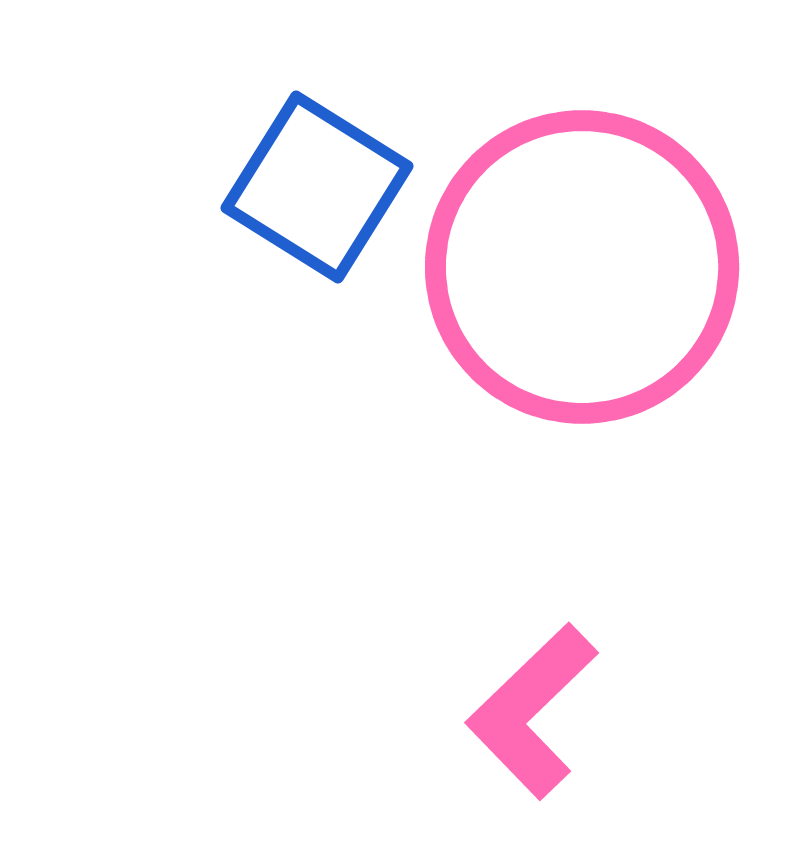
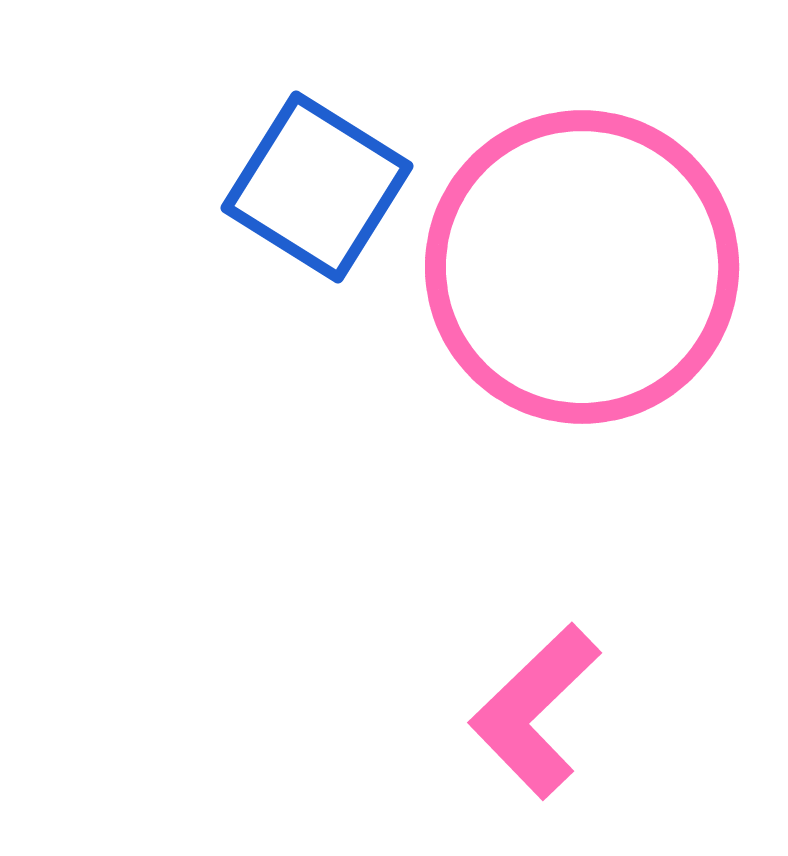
pink L-shape: moved 3 px right
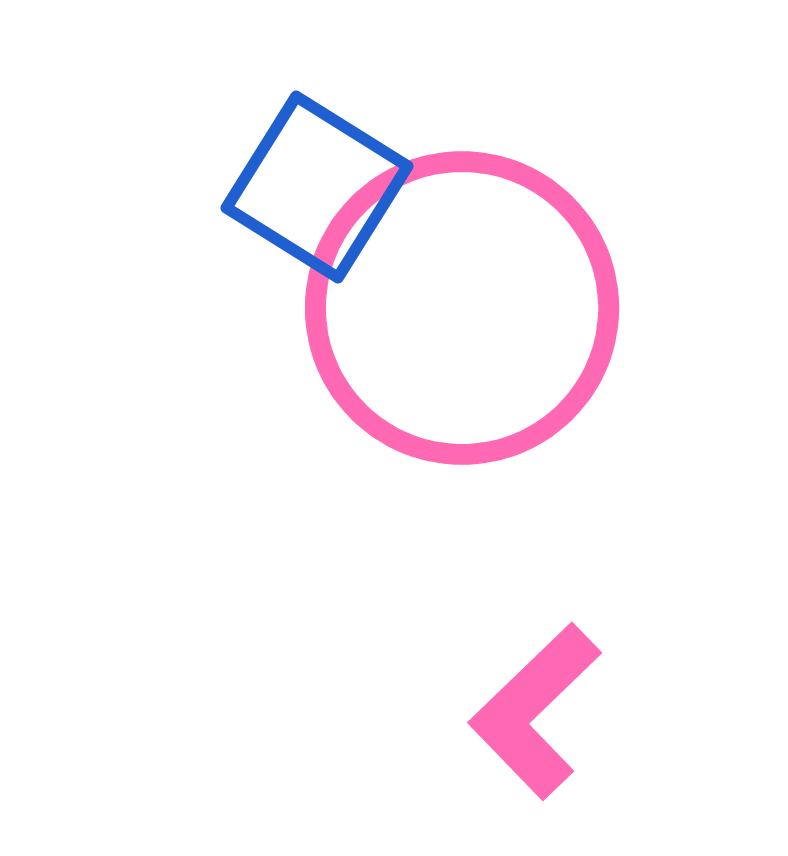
pink circle: moved 120 px left, 41 px down
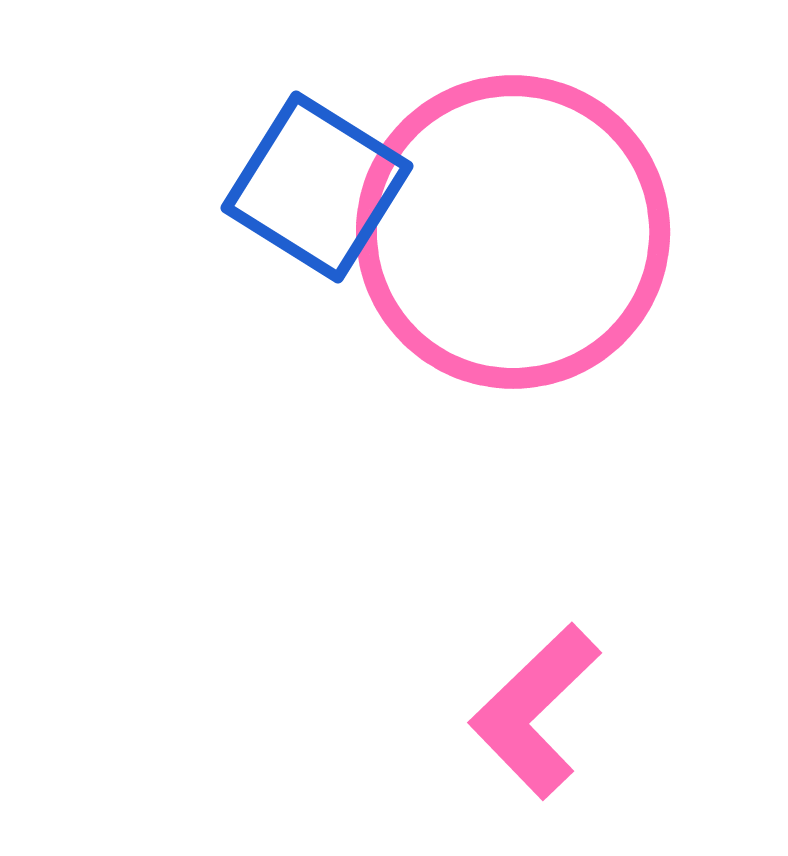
pink circle: moved 51 px right, 76 px up
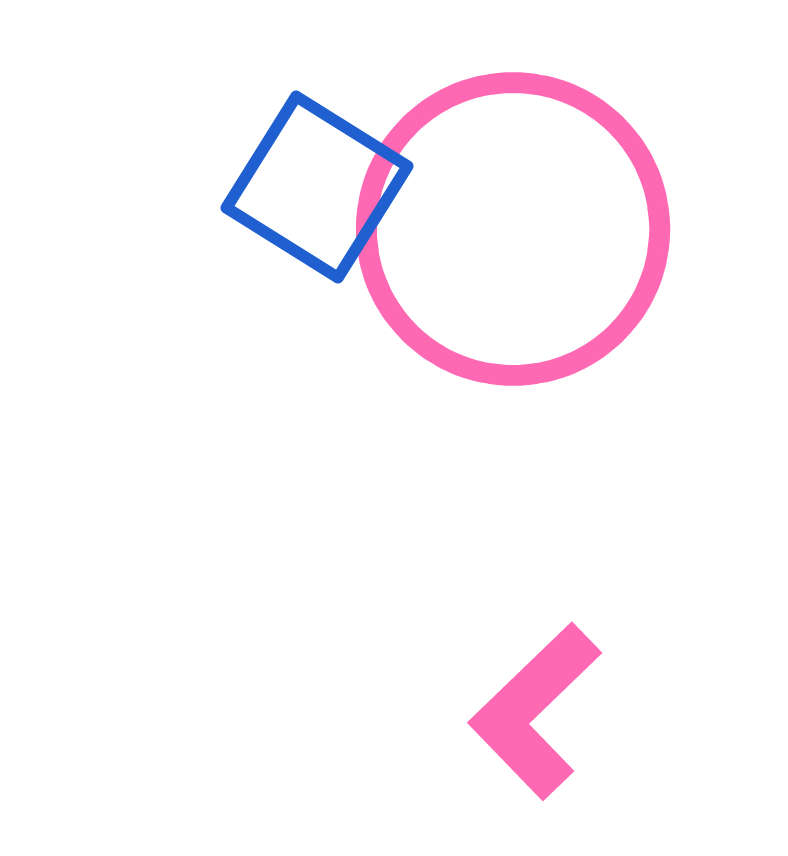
pink circle: moved 3 px up
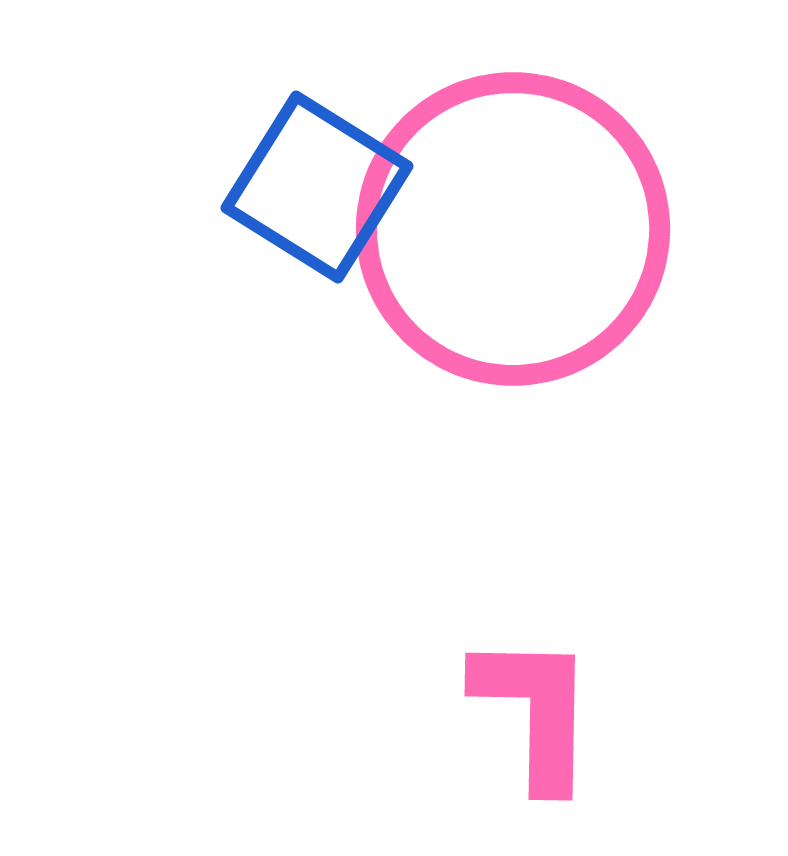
pink L-shape: rotated 135 degrees clockwise
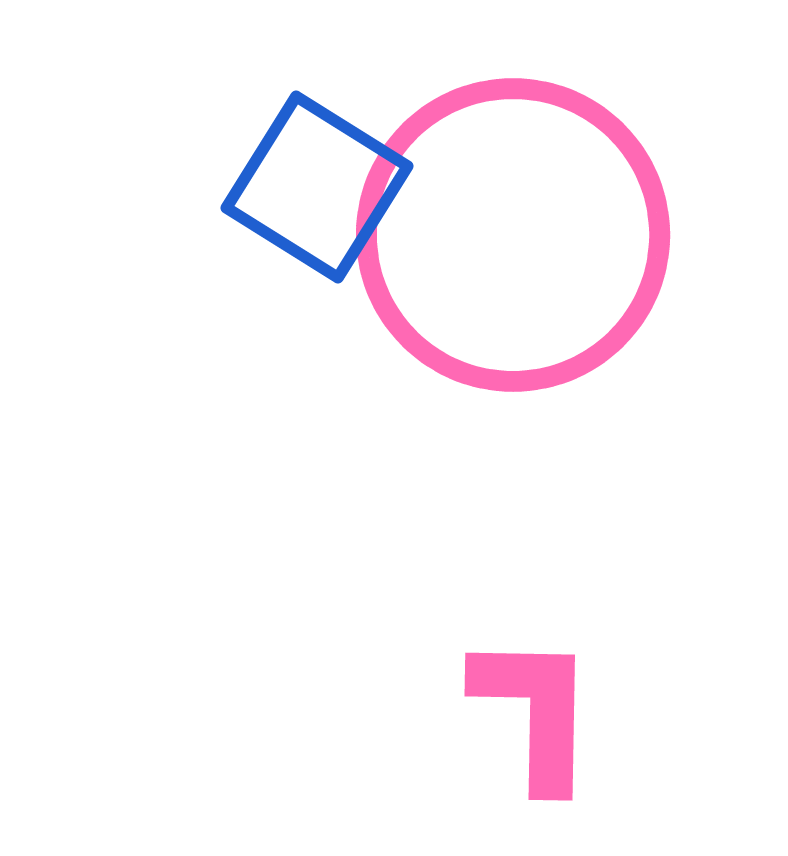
pink circle: moved 6 px down
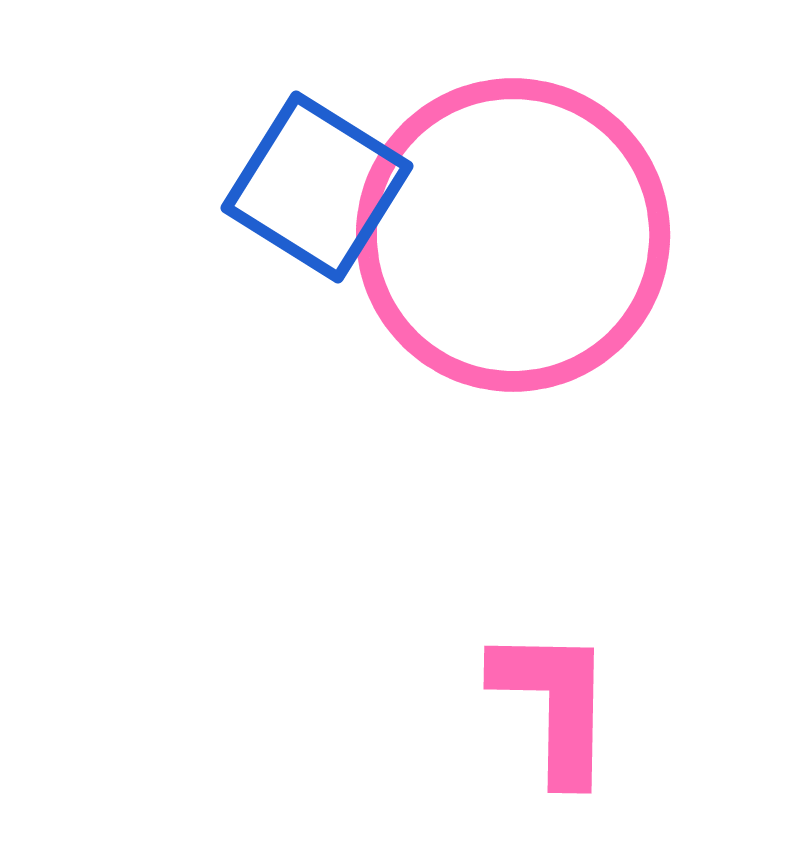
pink L-shape: moved 19 px right, 7 px up
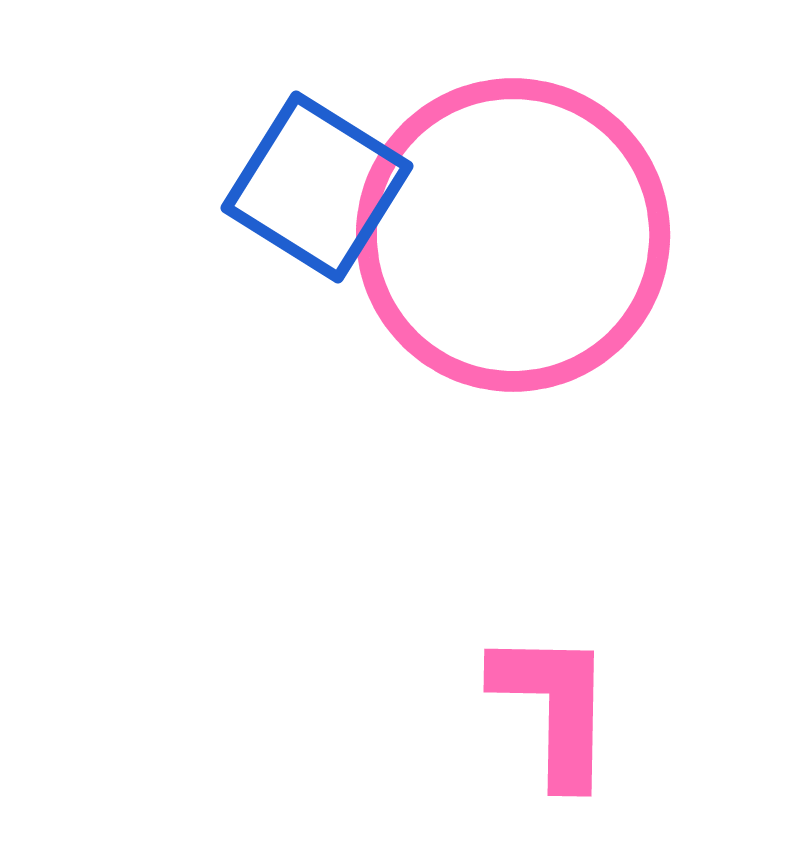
pink L-shape: moved 3 px down
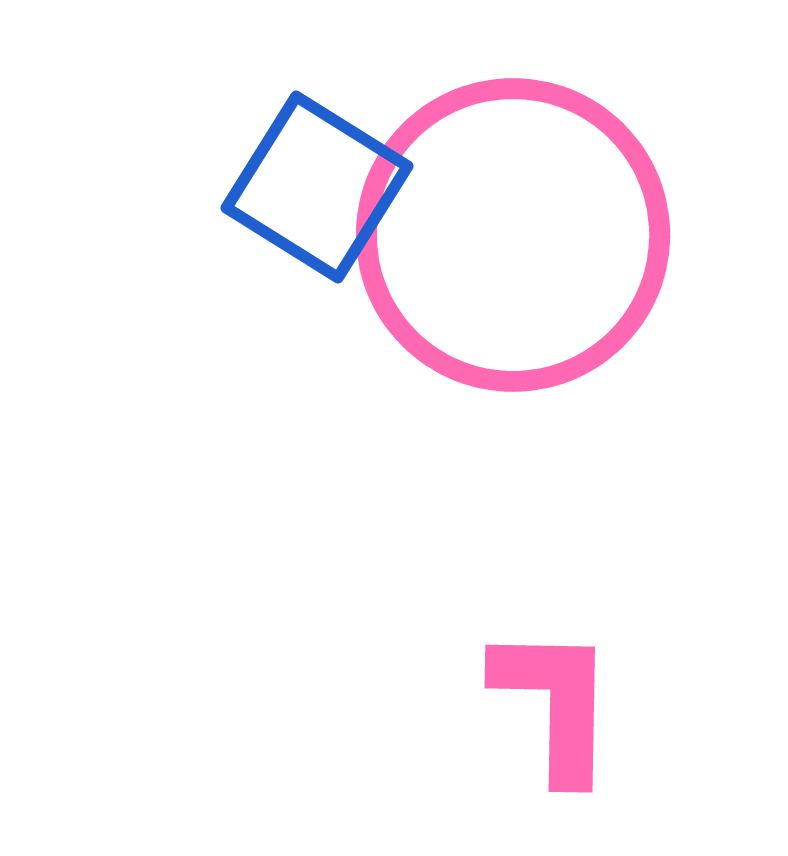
pink L-shape: moved 1 px right, 4 px up
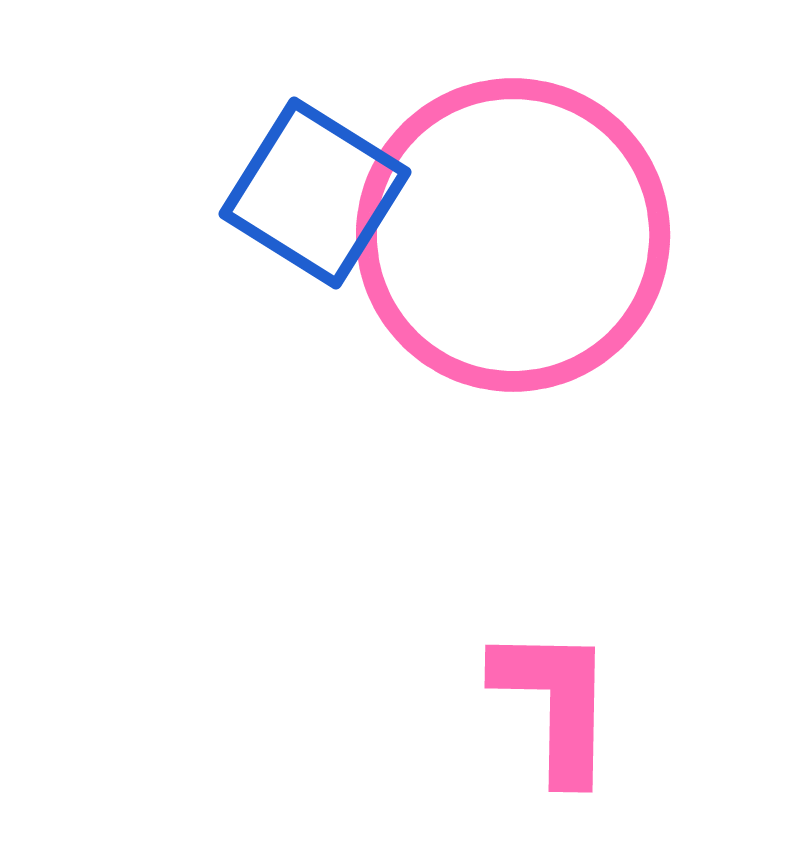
blue square: moved 2 px left, 6 px down
